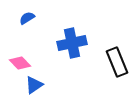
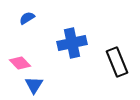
blue triangle: rotated 24 degrees counterclockwise
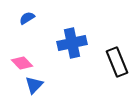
pink diamond: moved 2 px right
blue triangle: rotated 12 degrees clockwise
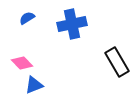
blue cross: moved 19 px up
black rectangle: rotated 8 degrees counterclockwise
blue triangle: rotated 24 degrees clockwise
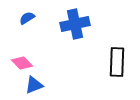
blue cross: moved 3 px right
black rectangle: rotated 32 degrees clockwise
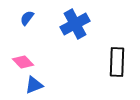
blue semicircle: rotated 21 degrees counterclockwise
blue cross: rotated 16 degrees counterclockwise
pink diamond: moved 1 px right, 1 px up
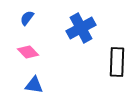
blue cross: moved 6 px right, 4 px down
pink diamond: moved 5 px right, 10 px up
blue triangle: rotated 30 degrees clockwise
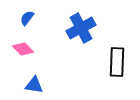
pink diamond: moved 5 px left, 3 px up
